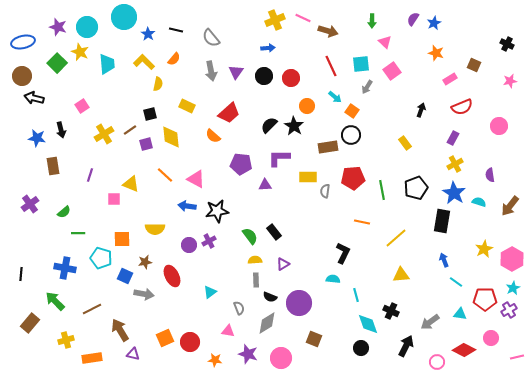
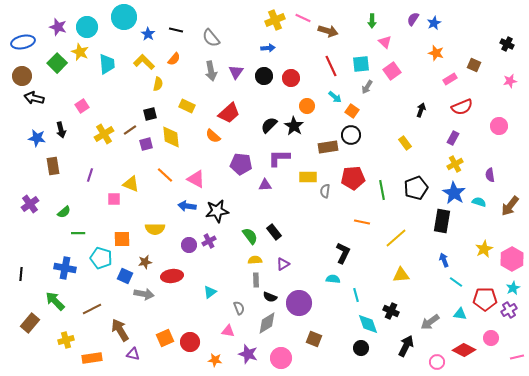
red ellipse at (172, 276): rotated 70 degrees counterclockwise
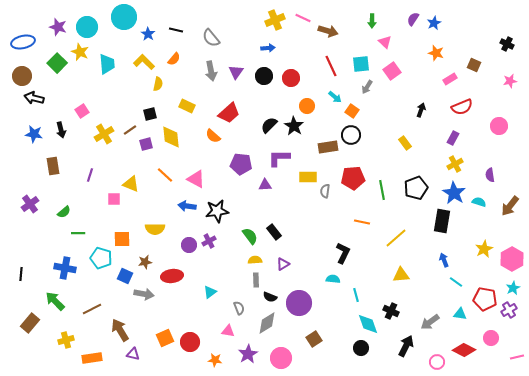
pink square at (82, 106): moved 5 px down
blue star at (37, 138): moved 3 px left, 4 px up
red pentagon at (485, 299): rotated 10 degrees clockwise
brown square at (314, 339): rotated 35 degrees clockwise
purple star at (248, 354): rotated 24 degrees clockwise
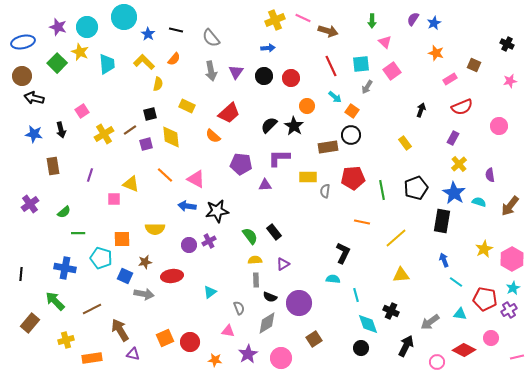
yellow cross at (455, 164): moved 4 px right; rotated 14 degrees counterclockwise
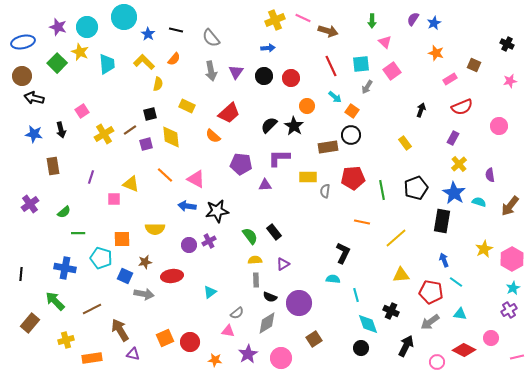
purple line at (90, 175): moved 1 px right, 2 px down
red pentagon at (485, 299): moved 54 px left, 7 px up
gray semicircle at (239, 308): moved 2 px left, 5 px down; rotated 72 degrees clockwise
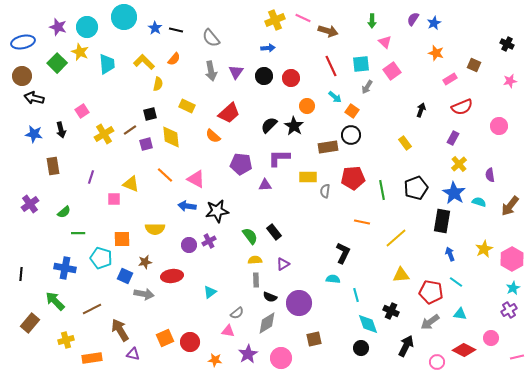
blue star at (148, 34): moved 7 px right, 6 px up
blue arrow at (444, 260): moved 6 px right, 6 px up
brown square at (314, 339): rotated 21 degrees clockwise
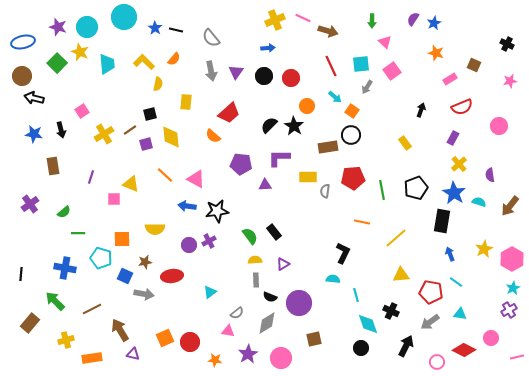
yellow rectangle at (187, 106): moved 1 px left, 4 px up; rotated 70 degrees clockwise
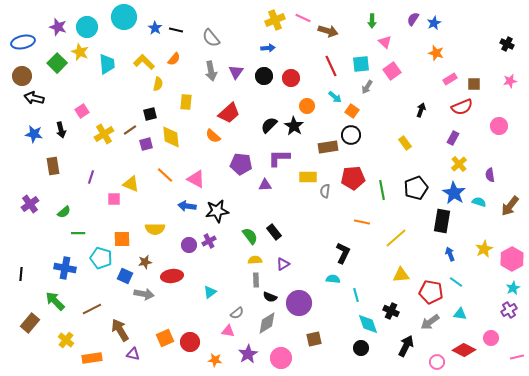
brown square at (474, 65): moved 19 px down; rotated 24 degrees counterclockwise
yellow cross at (66, 340): rotated 35 degrees counterclockwise
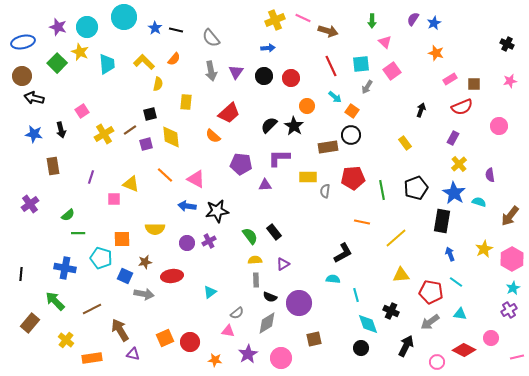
brown arrow at (510, 206): moved 10 px down
green semicircle at (64, 212): moved 4 px right, 3 px down
purple circle at (189, 245): moved 2 px left, 2 px up
black L-shape at (343, 253): rotated 35 degrees clockwise
